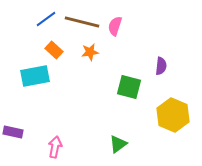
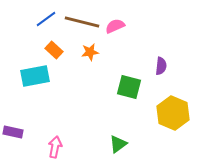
pink semicircle: rotated 48 degrees clockwise
yellow hexagon: moved 2 px up
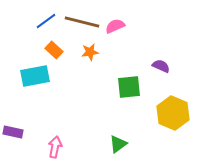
blue line: moved 2 px down
purple semicircle: rotated 72 degrees counterclockwise
green square: rotated 20 degrees counterclockwise
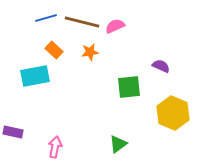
blue line: moved 3 px up; rotated 20 degrees clockwise
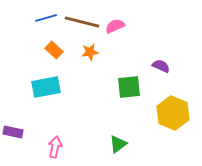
cyan rectangle: moved 11 px right, 11 px down
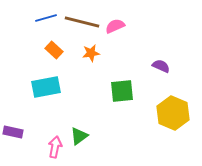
orange star: moved 1 px right, 1 px down
green square: moved 7 px left, 4 px down
green triangle: moved 39 px left, 8 px up
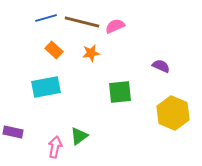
green square: moved 2 px left, 1 px down
